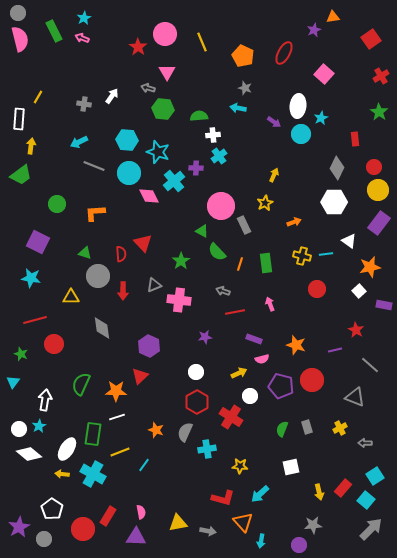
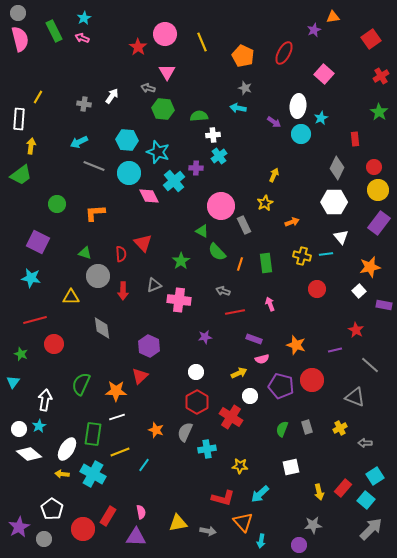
orange arrow at (294, 222): moved 2 px left
white triangle at (349, 241): moved 8 px left, 4 px up; rotated 14 degrees clockwise
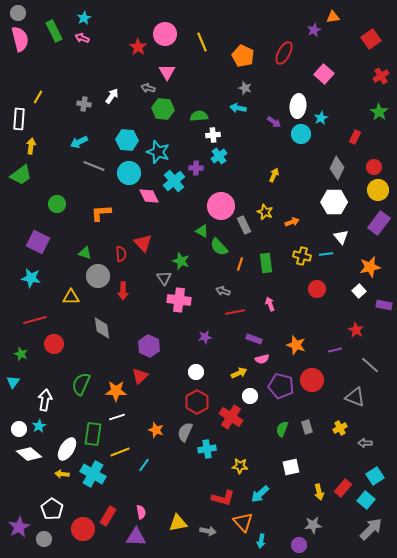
red rectangle at (355, 139): moved 2 px up; rotated 32 degrees clockwise
yellow star at (265, 203): moved 9 px down; rotated 21 degrees counterclockwise
orange L-shape at (95, 213): moved 6 px right
green semicircle at (217, 252): moved 2 px right, 5 px up
green star at (181, 261): rotated 18 degrees counterclockwise
gray triangle at (154, 285): moved 10 px right, 7 px up; rotated 42 degrees counterclockwise
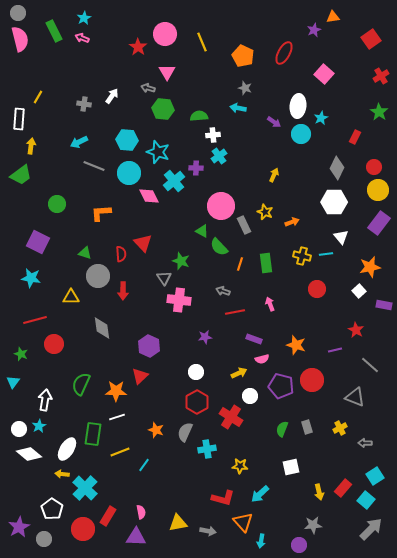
cyan cross at (93, 474): moved 8 px left, 14 px down; rotated 15 degrees clockwise
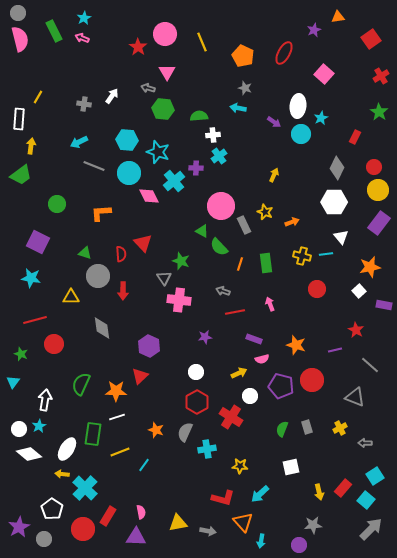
orange triangle at (333, 17): moved 5 px right
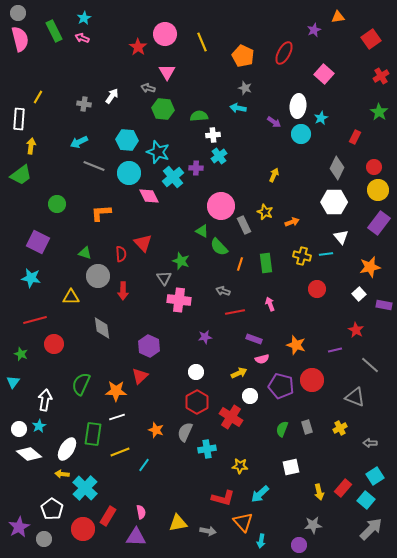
cyan cross at (174, 181): moved 1 px left, 4 px up
white square at (359, 291): moved 3 px down
gray arrow at (365, 443): moved 5 px right
